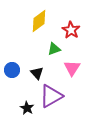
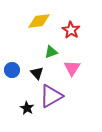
yellow diamond: rotated 30 degrees clockwise
green triangle: moved 3 px left, 3 px down
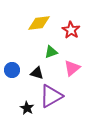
yellow diamond: moved 2 px down
pink triangle: rotated 18 degrees clockwise
black triangle: rotated 32 degrees counterclockwise
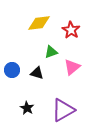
pink triangle: moved 1 px up
purple triangle: moved 12 px right, 14 px down
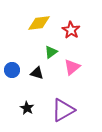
green triangle: rotated 16 degrees counterclockwise
